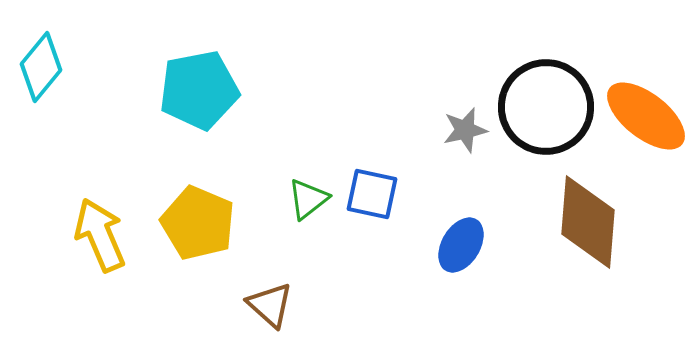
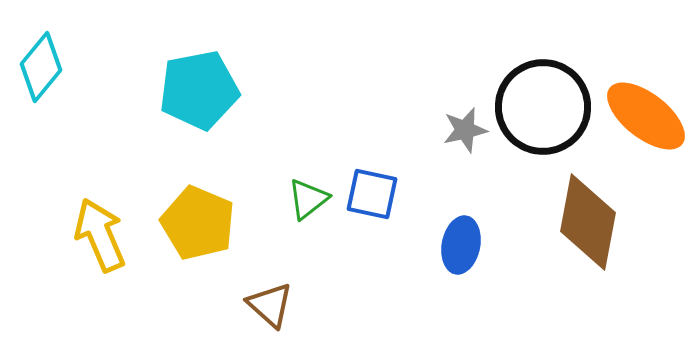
black circle: moved 3 px left
brown diamond: rotated 6 degrees clockwise
blue ellipse: rotated 20 degrees counterclockwise
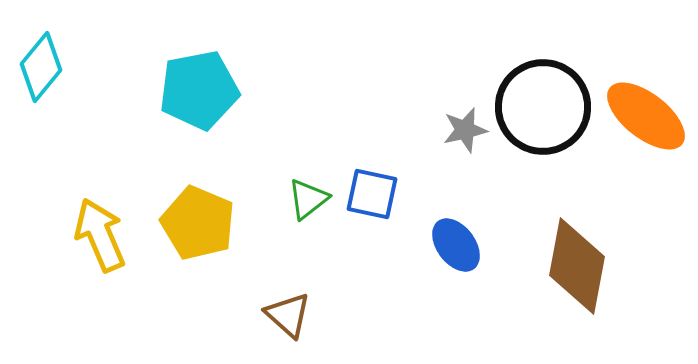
brown diamond: moved 11 px left, 44 px down
blue ellipse: moved 5 px left; rotated 48 degrees counterclockwise
brown triangle: moved 18 px right, 10 px down
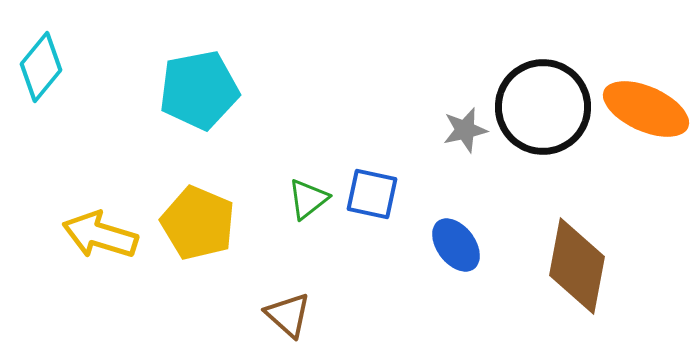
orange ellipse: moved 7 px up; rotated 14 degrees counterclockwise
yellow arrow: rotated 50 degrees counterclockwise
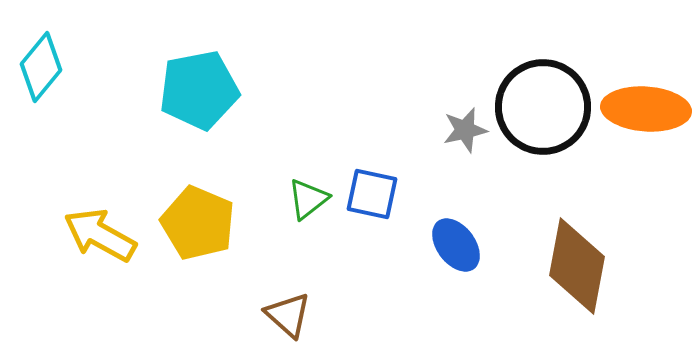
orange ellipse: rotated 20 degrees counterclockwise
yellow arrow: rotated 12 degrees clockwise
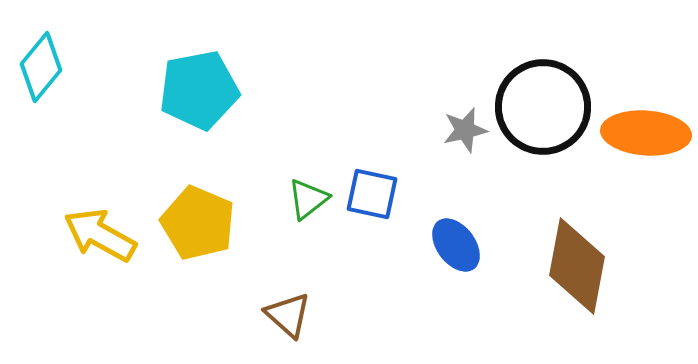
orange ellipse: moved 24 px down
